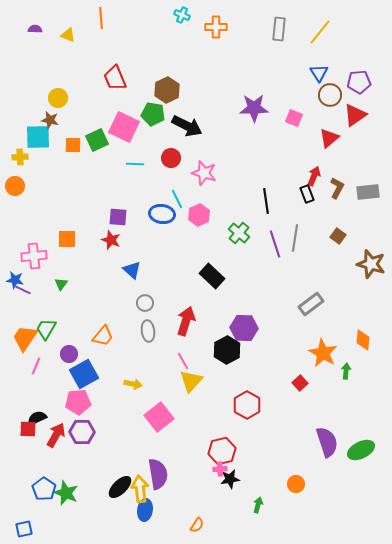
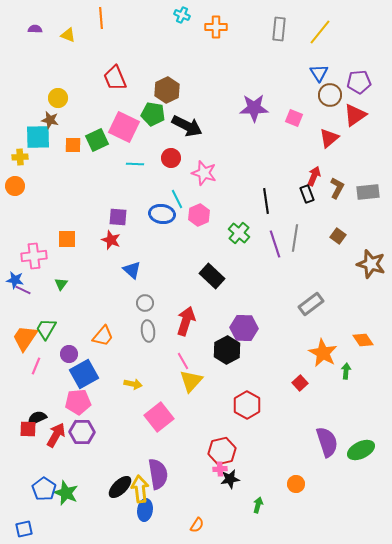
orange diamond at (363, 340): rotated 40 degrees counterclockwise
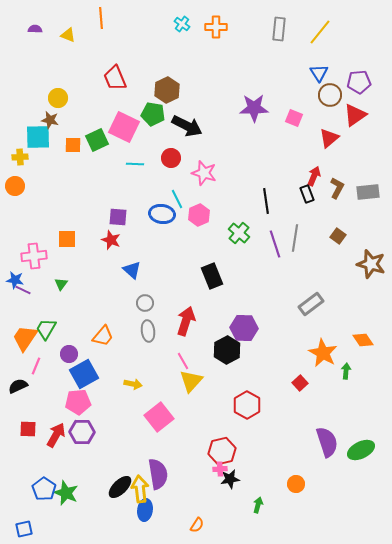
cyan cross at (182, 15): moved 9 px down; rotated 14 degrees clockwise
black rectangle at (212, 276): rotated 25 degrees clockwise
black semicircle at (37, 418): moved 19 px left, 32 px up
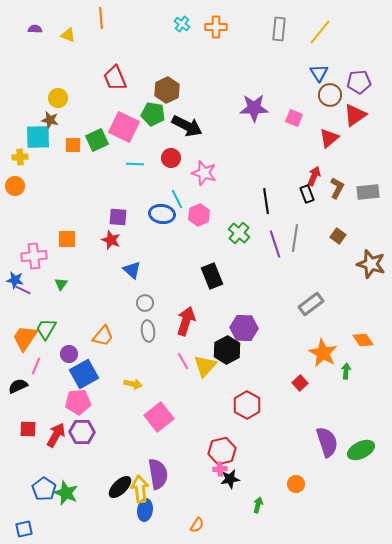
yellow triangle at (191, 381): moved 14 px right, 15 px up
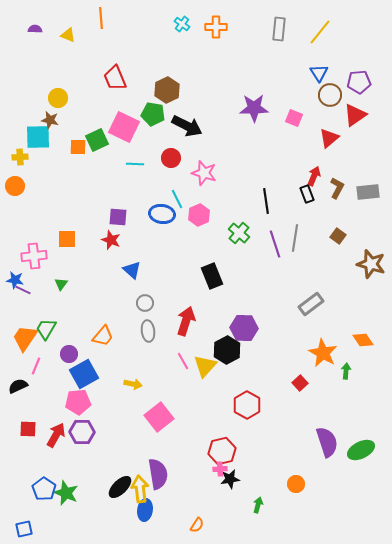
orange square at (73, 145): moved 5 px right, 2 px down
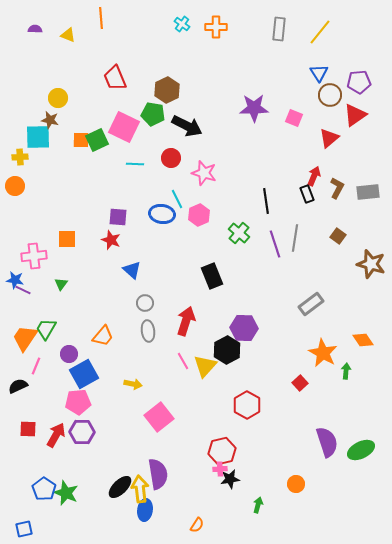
orange square at (78, 147): moved 3 px right, 7 px up
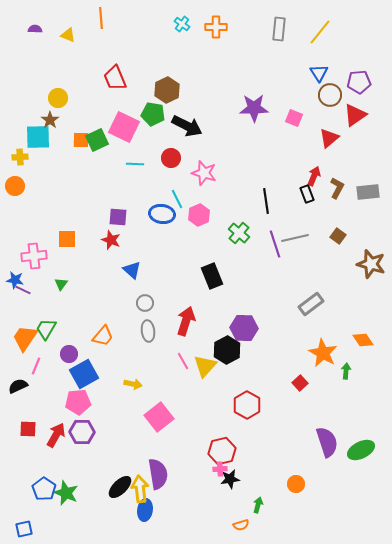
brown star at (50, 120): rotated 24 degrees clockwise
gray line at (295, 238): rotated 68 degrees clockwise
orange semicircle at (197, 525): moved 44 px right; rotated 42 degrees clockwise
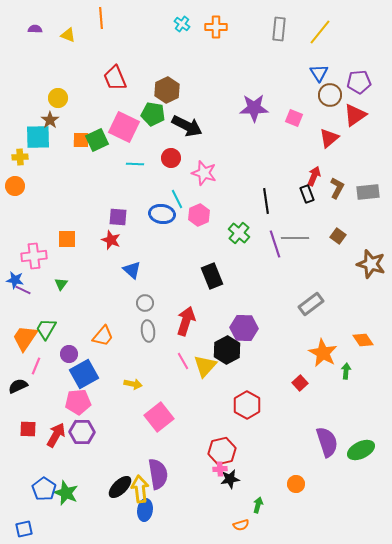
gray line at (295, 238): rotated 12 degrees clockwise
